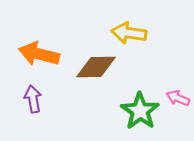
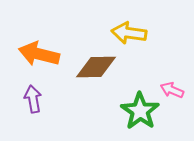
pink arrow: moved 6 px left, 8 px up
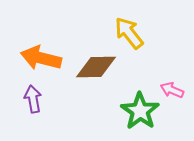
yellow arrow: rotated 44 degrees clockwise
orange arrow: moved 2 px right, 4 px down
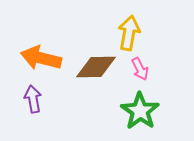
yellow arrow: rotated 48 degrees clockwise
pink arrow: moved 32 px left, 21 px up; rotated 140 degrees counterclockwise
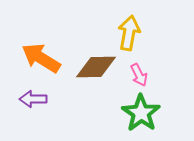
orange arrow: rotated 18 degrees clockwise
pink arrow: moved 1 px left, 6 px down
purple arrow: rotated 80 degrees counterclockwise
green star: moved 1 px right, 2 px down
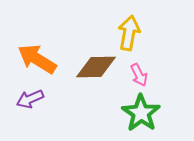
orange arrow: moved 4 px left, 1 px down
purple arrow: moved 3 px left; rotated 24 degrees counterclockwise
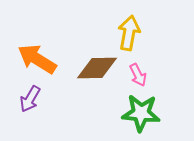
brown diamond: moved 1 px right, 1 px down
pink arrow: moved 1 px left
purple arrow: rotated 36 degrees counterclockwise
green star: rotated 30 degrees counterclockwise
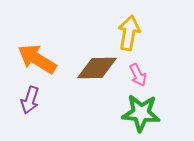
purple arrow: moved 1 px down; rotated 12 degrees counterclockwise
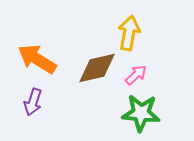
brown diamond: rotated 12 degrees counterclockwise
pink arrow: moved 2 px left; rotated 105 degrees counterclockwise
purple arrow: moved 3 px right, 2 px down
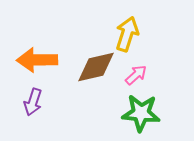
yellow arrow: moved 2 px left, 1 px down; rotated 8 degrees clockwise
orange arrow: moved 1 px down; rotated 33 degrees counterclockwise
brown diamond: moved 1 px left, 1 px up
